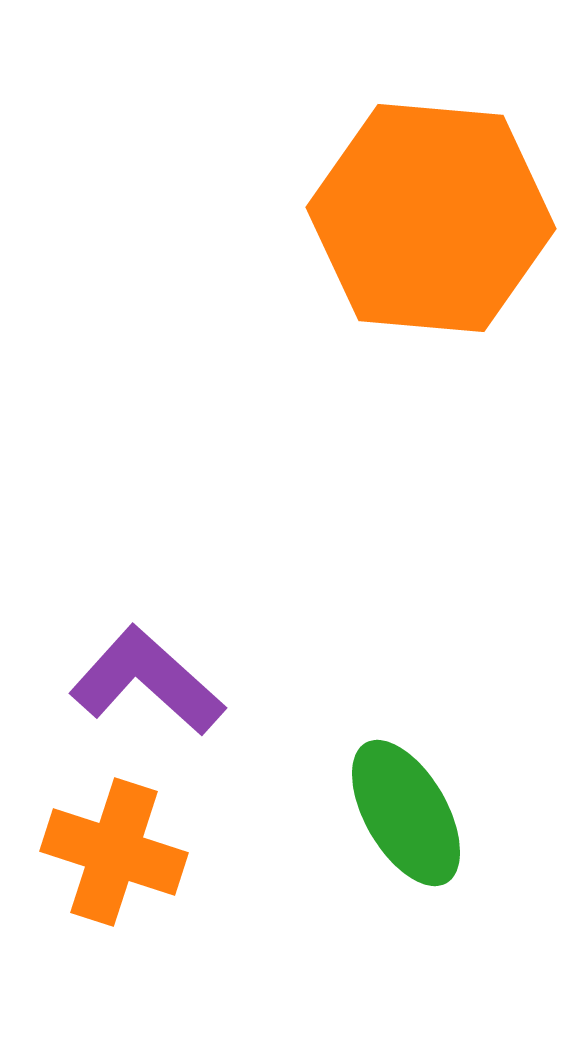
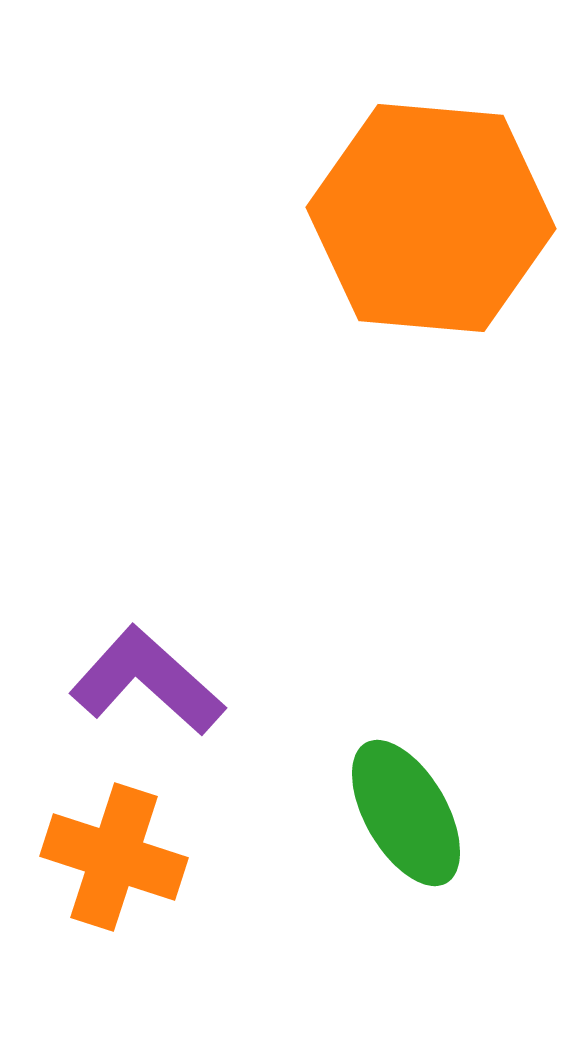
orange cross: moved 5 px down
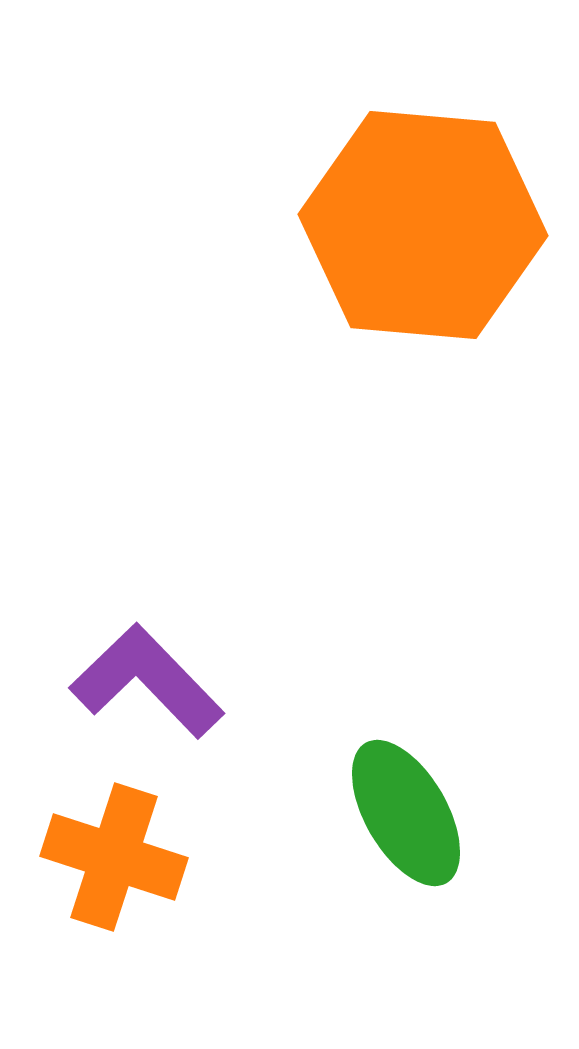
orange hexagon: moved 8 px left, 7 px down
purple L-shape: rotated 4 degrees clockwise
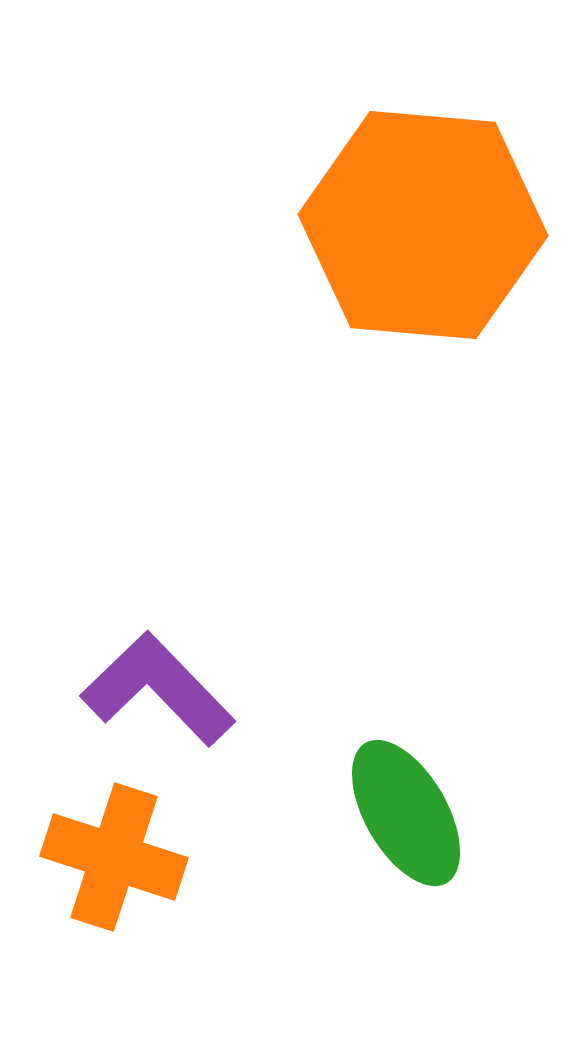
purple L-shape: moved 11 px right, 8 px down
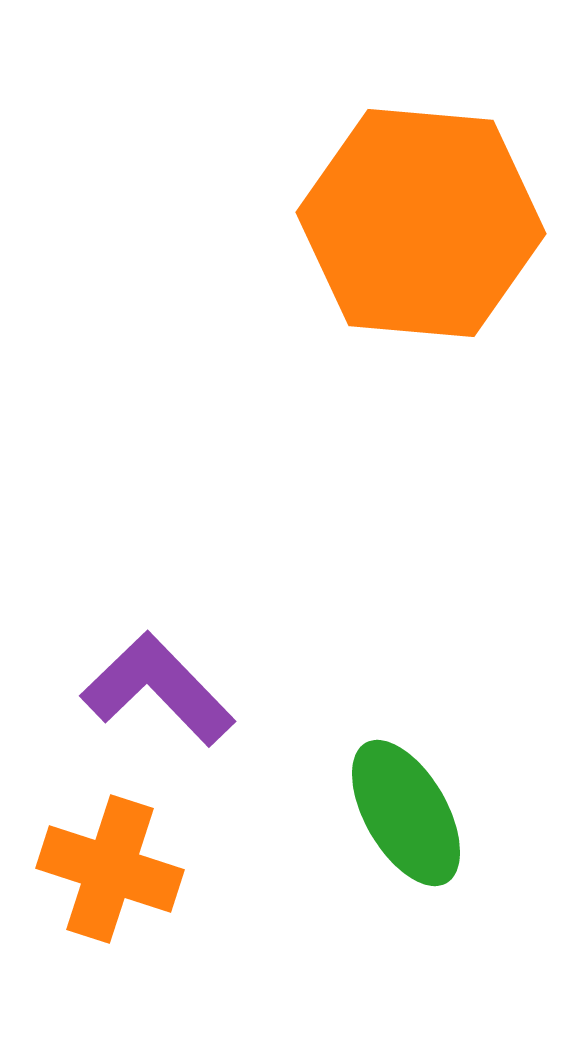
orange hexagon: moved 2 px left, 2 px up
orange cross: moved 4 px left, 12 px down
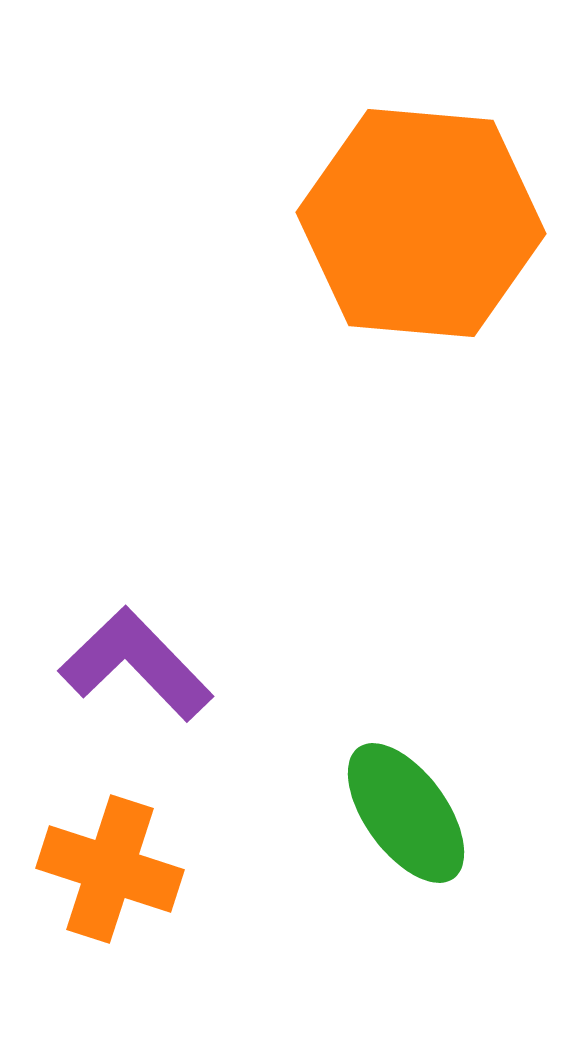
purple L-shape: moved 22 px left, 25 px up
green ellipse: rotated 6 degrees counterclockwise
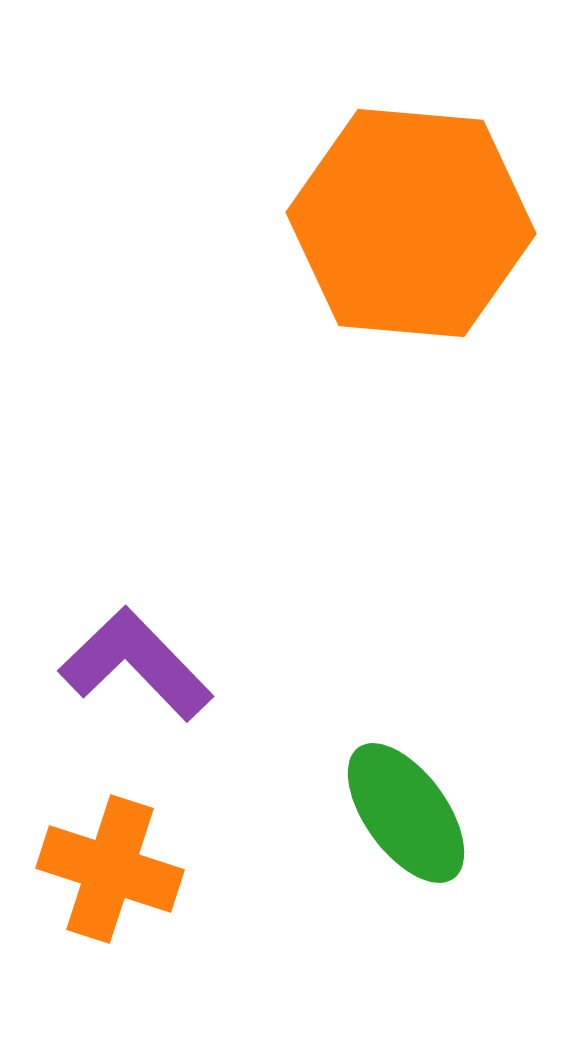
orange hexagon: moved 10 px left
